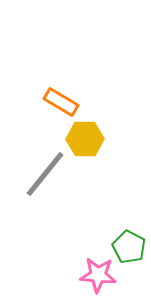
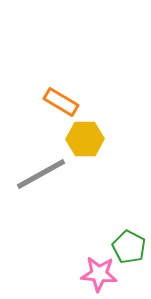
gray line: moved 4 px left; rotated 22 degrees clockwise
pink star: moved 1 px right, 1 px up
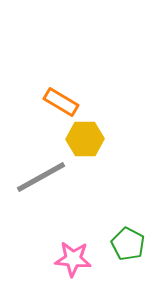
gray line: moved 3 px down
green pentagon: moved 1 px left, 3 px up
pink star: moved 26 px left, 15 px up
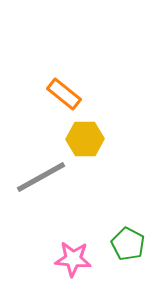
orange rectangle: moved 3 px right, 8 px up; rotated 8 degrees clockwise
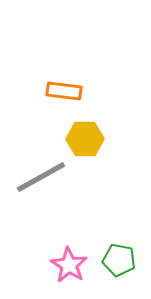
orange rectangle: moved 3 px up; rotated 32 degrees counterclockwise
green pentagon: moved 9 px left, 16 px down; rotated 16 degrees counterclockwise
pink star: moved 4 px left, 6 px down; rotated 27 degrees clockwise
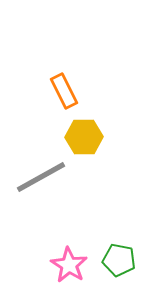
orange rectangle: rotated 56 degrees clockwise
yellow hexagon: moved 1 px left, 2 px up
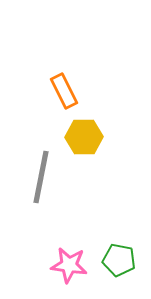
gray line: rotated 50 degrees counterclockwise
pink star: rotated 24 degrees counterclockwise
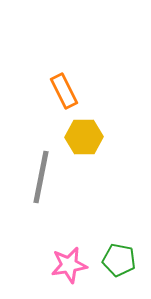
pink star: rotated 18 degrees counterclockwise
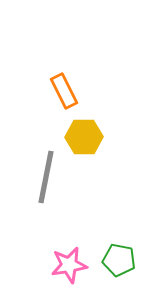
gray line: moved 5 px right
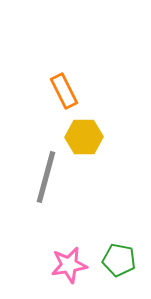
gray line: rotated 4 degrees clockwise
